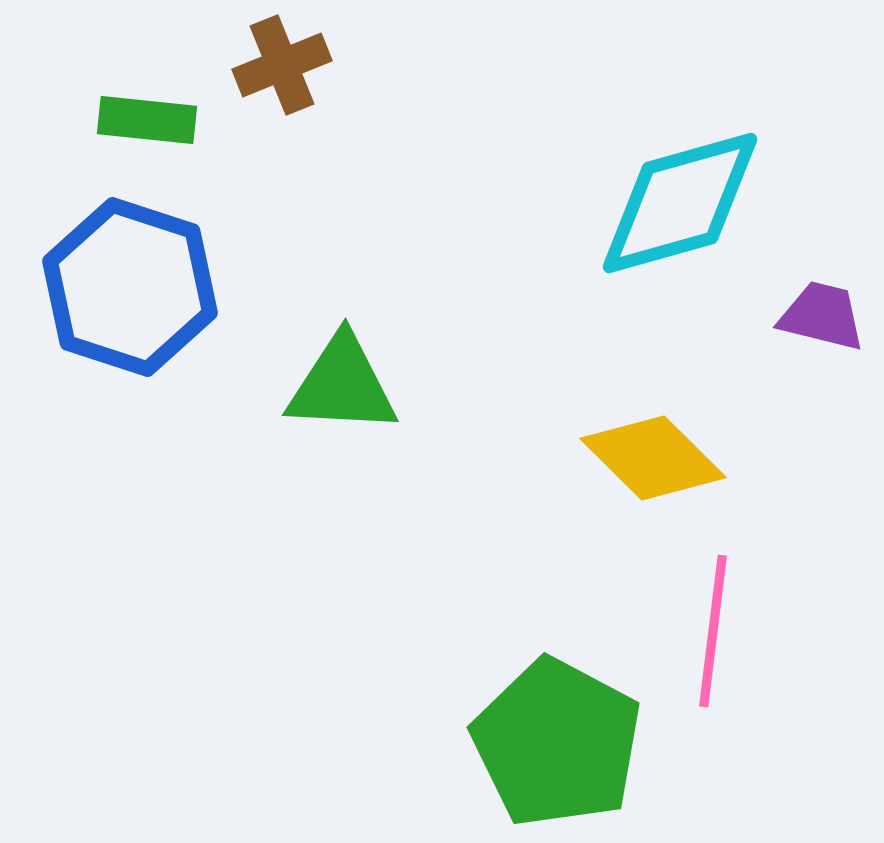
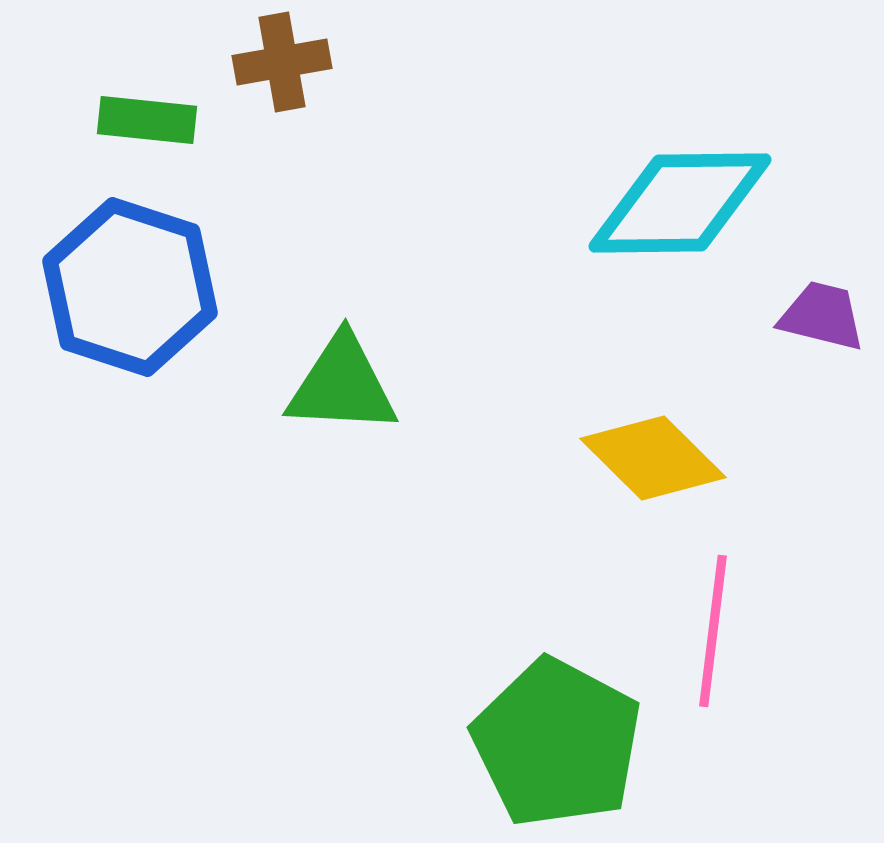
brown cross: moved 3 px up; rotated 12 degrees clockwise
cyan diamond: rotated 15 degrees clockwise
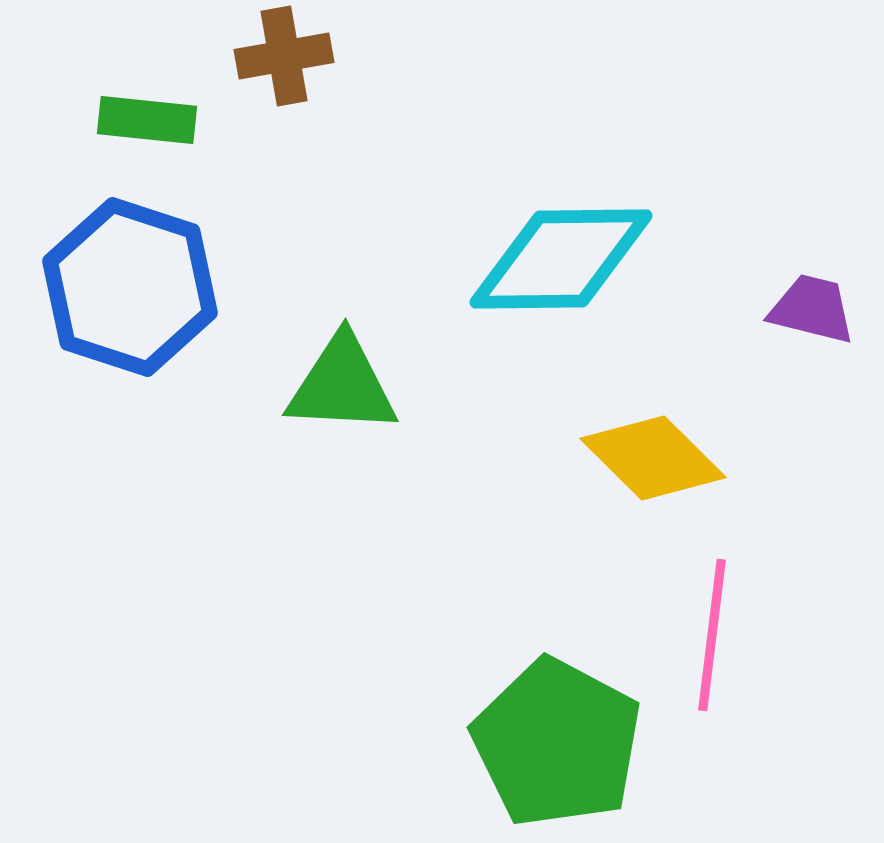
brown cross: moved 2 px right, 6 px up
cyan diamond: moved 119 px left, 56 px down
purple trapezoid: moved 10 px left, 7 px up
pink line: moved 1 px left, 4 px down
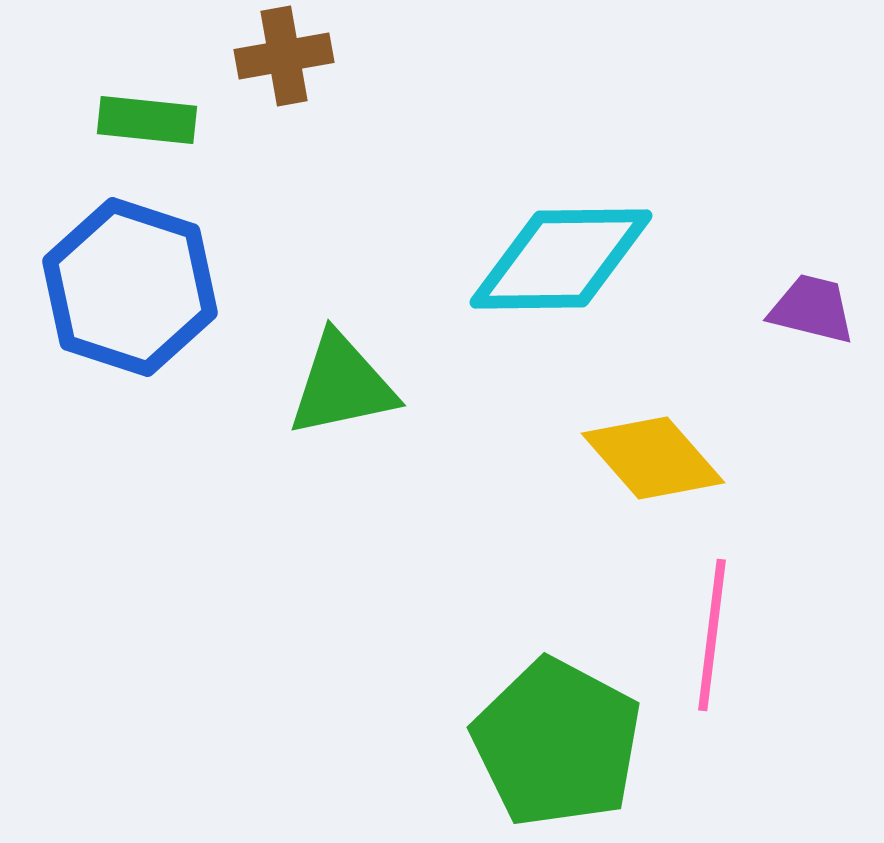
green triangle: rotated 15 degrees counterclockwise
yellow diamond: rotated 4 degrees clockwise
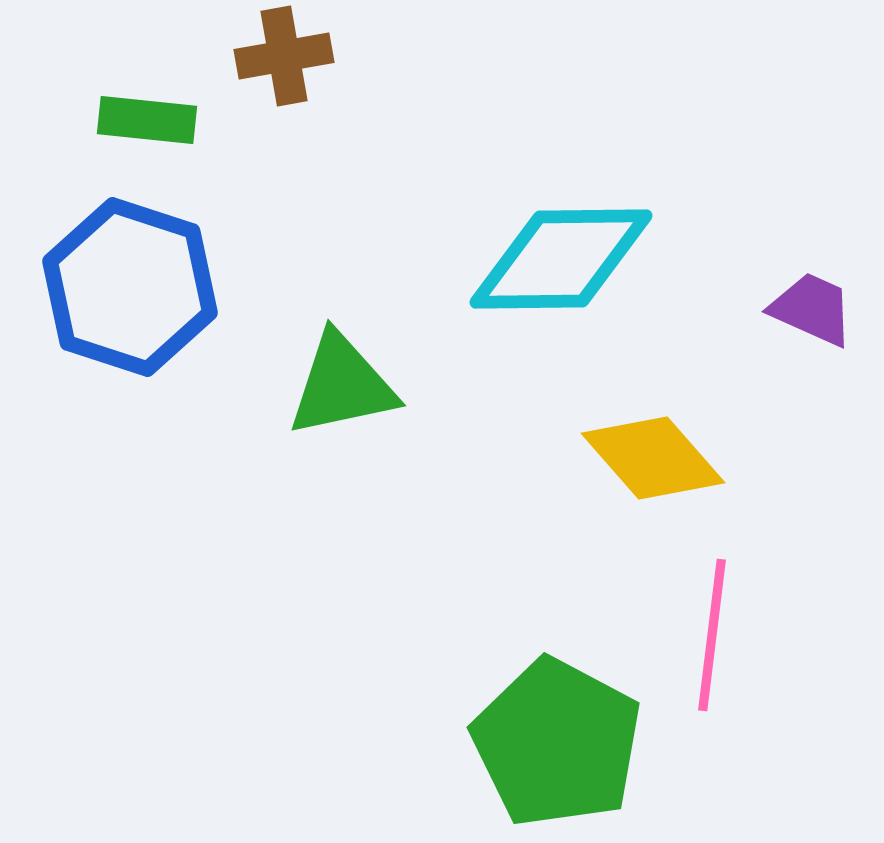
purple trapezoid: rotated 10 degrees clockwise
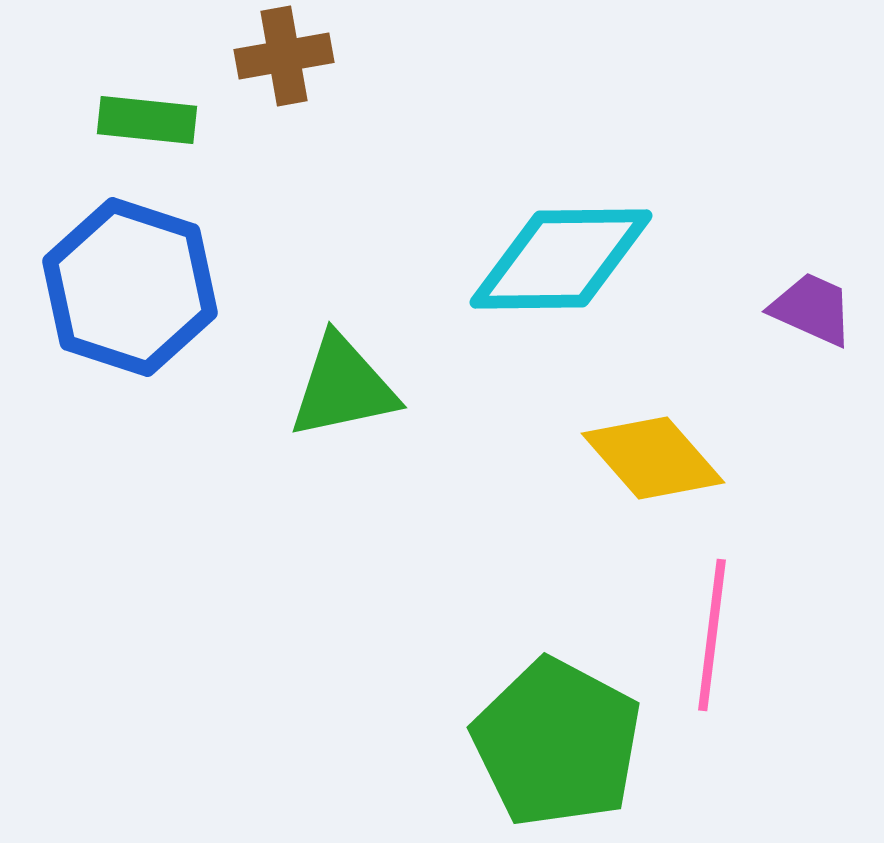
green triangle: moved 1 px right, 2 px down
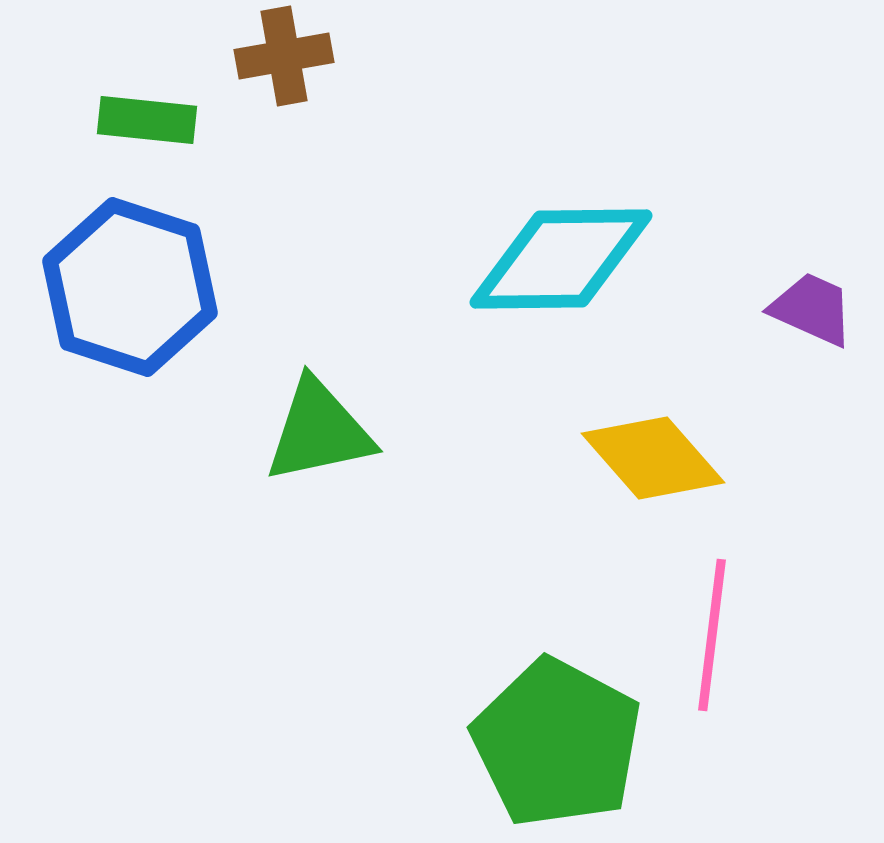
green triangle: moved 24 px left, 44 px down
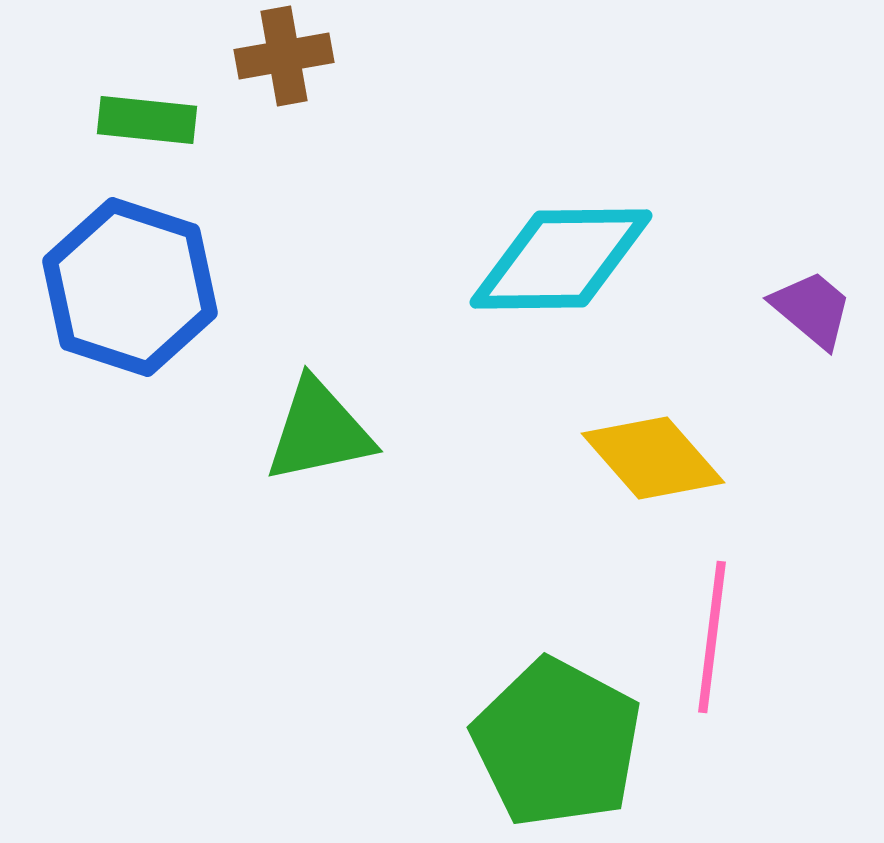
purple trapezoid: rotated 16 degrees clockwise
pink line: moved 2 px down
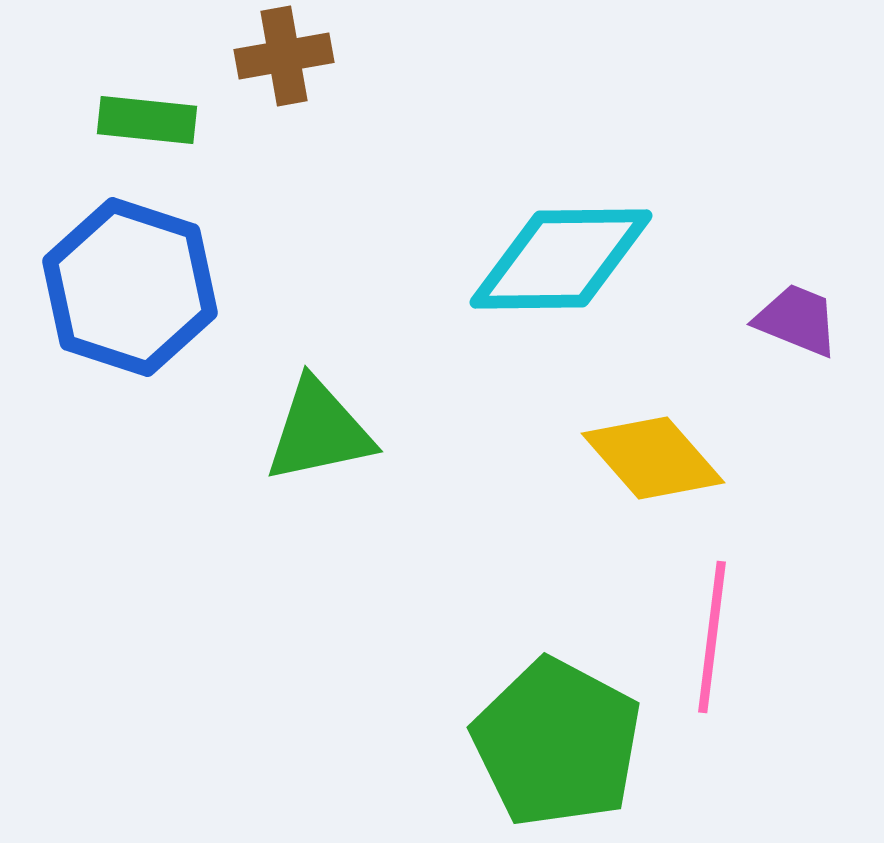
purple trapezoid: moved 15 px left, 11 px down; rotated 18 degrees counterclockwise
